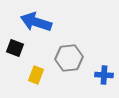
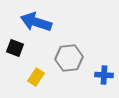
yellow rectangle: moved 2 px down; rotated 12 degrees clockwise
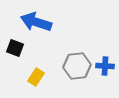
gray hexagon: moved 8 px right, 8 px down
blue cross: moved 1 px right, 9 px up
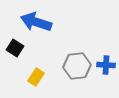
black square: rotated 12 degrees clockwise
blue cross: moved 1 px right, 1 px up
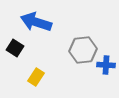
gray hexagon: moved 6 px right, 16 px up
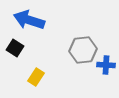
blue arrow: moved 7 px left, 2 px up
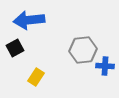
blue arrow: rotated 24 degrees counterclockwise
black square: rotated 30 degrees clockwise
blue cross: moved 1 px left, 1 px down
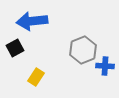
blue arrow: moved 3 px right, 1 px down
gray hexagon: rotated 16 degrees counterclockwise
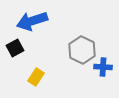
blue arrow: rotated 12 degrees counterclockwise
gray hexagon: moved 1 px left; rotated 12 degrees counterclockwise
blue cross: moved 2 px left, 1 px down
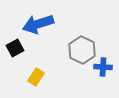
blue arrow: moved 6 px right, 3 px down
